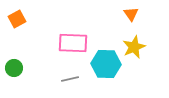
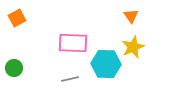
orange triangle: moved 2 px down
orange square: moved 1 px up
yellow star: moved 1 px left
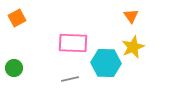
cyan hexagon: moved 1 px up
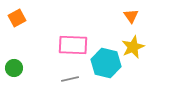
pink rectangle: moved 2 px down
cyan hexagon: rotated 12 degrees clockwise
